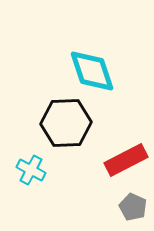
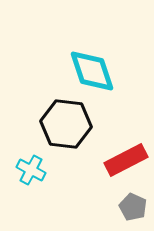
black hexagon: moved 1 px down; rotated 9 degrees clockwise
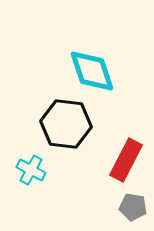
red rectangle: rotated 36 degrees counterclockwise
gray pentagon: rotated 16 degrees counterclockwise
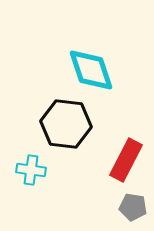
cyan diamond: moved 1 px left, 1 px up
cyan cross: rotated 20 degrees counterclockwise
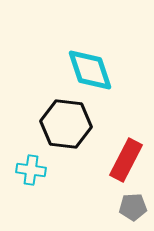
cyan diamond: moved 1 px left
gray pentagon: rotated 12 degrees counterclockwise
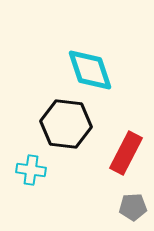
red rectangle: moved 7 px up
